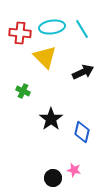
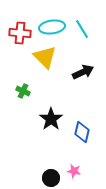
pink star: moved 1 px down
black circle: moved 2 px left
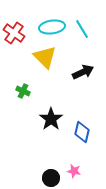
red cross: moved 6 px left; rotated 30 degrees clockwise
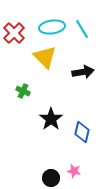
red cross: rotated 10 degrees clockwise
black arrow: rotated 15 degrees clockwise
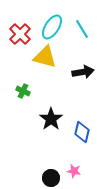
cyan ellipse: rotated 50 degrees counterclockwise
red cross: moved 6 px right, 1 px down
yellow triangle: rotated 30 degrees counterclockwise
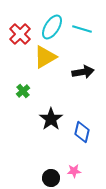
cyan line: rotated 42 degrees counterclockwise
yellow triangle: rotated 45 degrees counterclockwise
green cross: rotated 24 degrees clockwise
pink star: rotated 16 degrees counterclockwise
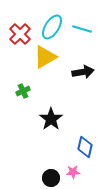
green cross: rotated 16 degrees clockwise
blue diamond: moved 3 px right, 15 px down
pink star: moved 1 px left, 1 px down
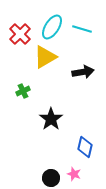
pink star: moved 1 px right, 2 px down; rotated 24 degrees clockwise
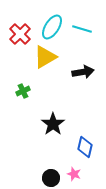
black star: moved 2 px right, 5 px down
